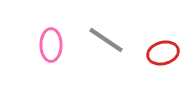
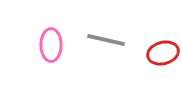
gray line: rotated 21 degrees counterclockwise
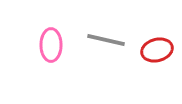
red ellipse: moved 6 px left, 3 px up
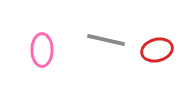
pink ellipse: moved 9 px left, 5 px down
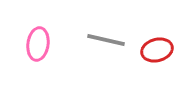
pink ellipse: moved 4 px left, 6 px up; rotated 8 degrees clockwise
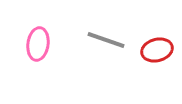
gray line: rotated 6 degrees clockwise
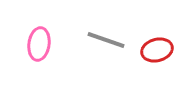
pink ellipse: moved 1 px right
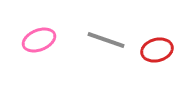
pink ellipse: moved 4 px up; rotated 60 degrees clockwise
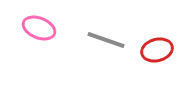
pink ellipse: moved 12 px up; rotated 44 degrees clockwise
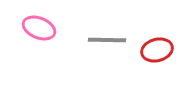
gray line: moved 1 px right; rotated 18 degrees counterclockwise
